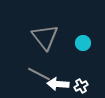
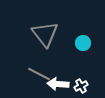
gray triangle: moved 3 px up
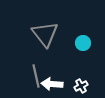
gray line: moved 3 px left, 2 px down; rotated 50 degrees clockwise
white arrow: moved 6 px left
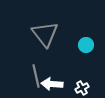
cyan circle: moved 3 px right, 2 px down
white cross: moved 1 px right, 2 px down
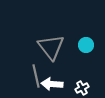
gray triangle: moved 6 px right, 13 px down
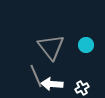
gray line: rotated 10 degrees counterclockwise
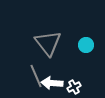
gray triangle: moved 3 px left, 4 px up
white arrow: moved 1 px up
white cross: moved 8 px left, 1 px up
